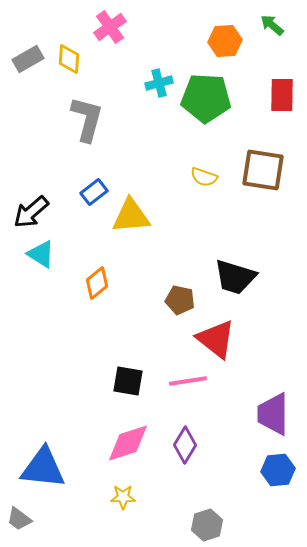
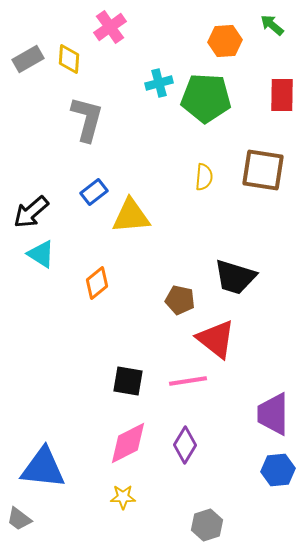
yellow semicircle: rotated 104 degrees counterclockwise
pink diamond: rotated 9 degrees counterclockwise
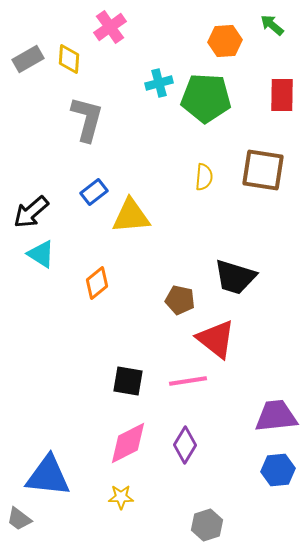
purple trapezoid: moved 3 px right, 2 px down; rotated 84 degrees clockwise
blue triangle: moved 5 px right, 8 px down
yellow star: moved 2 px left
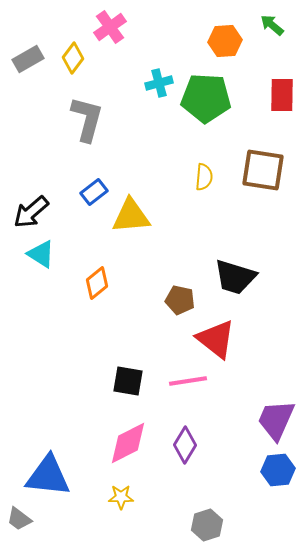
yellow diamond: moved 4 px right, 1 px up; rotated 32 degrees clockwise
purple trapezoid: moved 4 px down; rotated 60 degrees counterclockwise
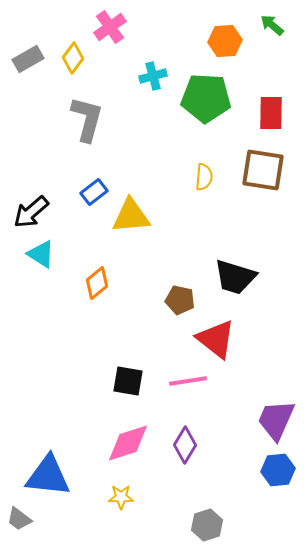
cyan cross: moved 6 px left, 7 px up
red rectangle: moved 11 px left, 18 px down
pink diamond: rotated 9 degrees clockwise
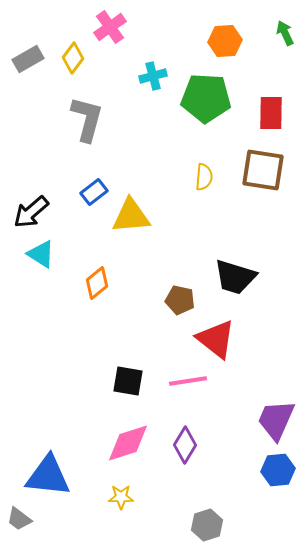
green arrow: moved 13 px right, 8 px down; rotated 25 degrees clockwise
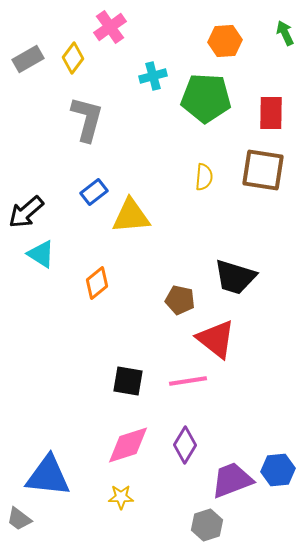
black arrow: moved 5 px left
purple trapezoid: moved 44 px left, 60 px down; rotated 45 degrees clockwise
pink diamond: moved 2 px down
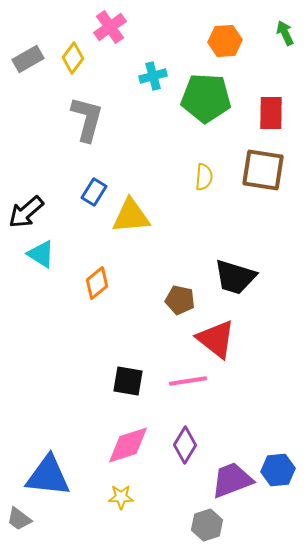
blue rectangle: rotated 20 degrees counterclockwise
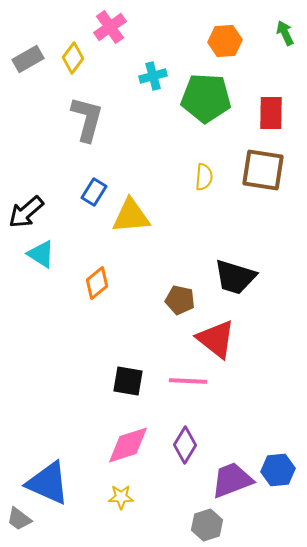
pink line: rotated 12 degrees clockwise
blue triangle: moved 7 px down; rotated 18 degrees clockwise
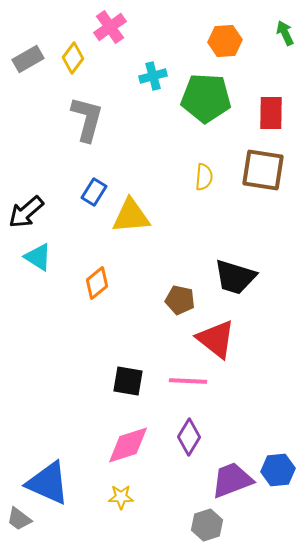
cyan triangle: moved 3 px left, 3 px down
purple diamond: moved 4 px right, 8 px up
